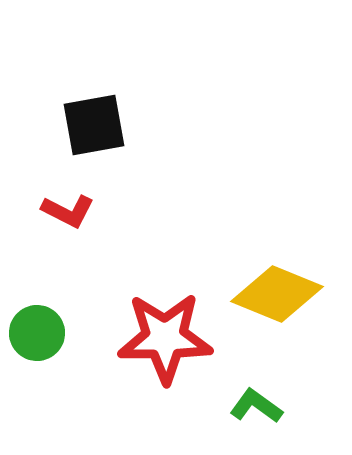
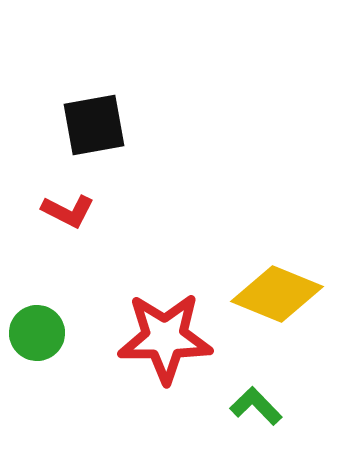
green L-shape: rotated 10 degrees clockwise
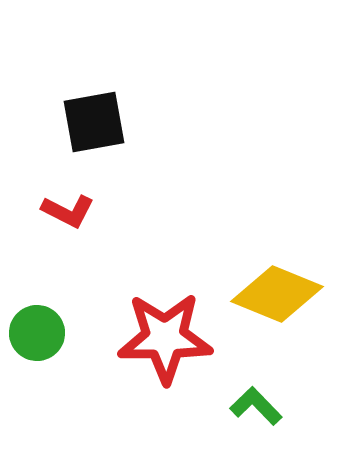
black square: moved 3 px up
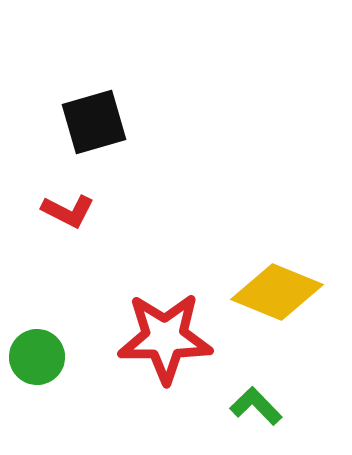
black square: rotated 6 degrees counterclockwise
yellow diamond: moved 2 px up
green circle: moved 24 px down
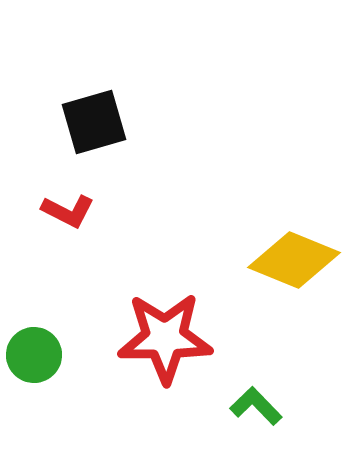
yellow diamond: moved 17 px right, 32 px up
green circle: moved 3 px left, 2 px up
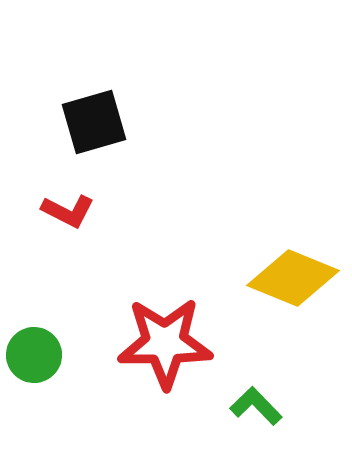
yellow diamond: moved 1 px left, 18 px down
red star: moved 5 px down
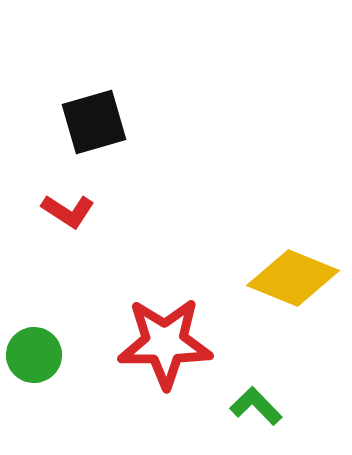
red L-shape: rotated 6 degrees clockwise
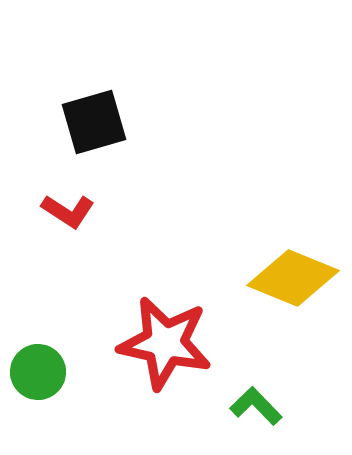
red star: rotated 12 degrees clockwise
green circle: moved 4 px right, 17 px down
